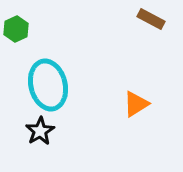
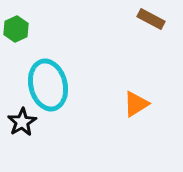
black star: moved 18 px left, 9 px up
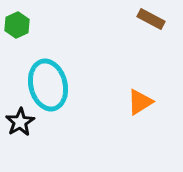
green hexagon: moved 1 px right, 4 px up
orange triangle: moved 4 px right, 2 px up
black star: moved 2 px left
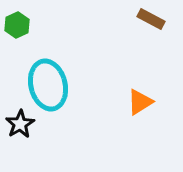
black star: moved 2 px down
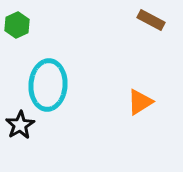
brown rectangle: moved 1 px down
cyan ellipse: rotated 18 degrees clockwise
black star: moved 1 px down
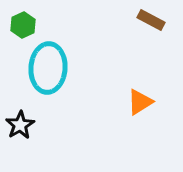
green hexagon: moved 6 px right
cyan ellipse: moved 17 px up
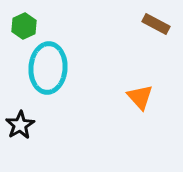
brown rectangle: moved 5 px right, 4 px down
green hexagon: moved 1 px right, 1 px down
orange triangle: moved 5 px up; rotated 40 degrees counterclockwise
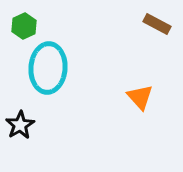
brown rectangle: moved 1 px right
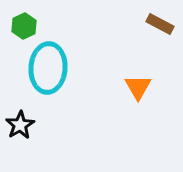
brown rectangle: moved 3 px right
orange triangle: moved 2 px left, 10 px up; rotated 12 degrees clockwise
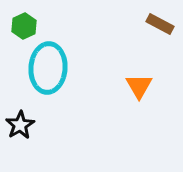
orange triangle: moved 1 px right, 1 px up
